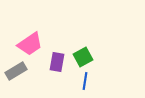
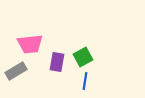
pink trapezoid: rotated 28 degrees clockwise
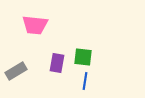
pink trapezoid: moved 5 px right, 19 px up; rotated 12 degrees clockwise
green square: rotated 36 degrees clockwise
purple rectangle: moved 1 px down
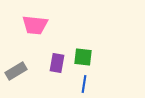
blue line: moved 1 px left, 3 px down
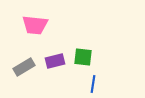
purple rectangle: moved 2 px left, 2 px up; rotated 66 degrees clockwise
gray rectangle: moved 8 px right, 4 px up
blue line: moved 9 px right
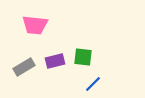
blue line: rotated 36 degrees clockwise
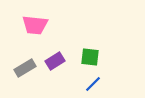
green square: moved 7 px right
purple rectangle: rotated 18 degrees counterclockwise
gray rectangle: moved 1 px right, 1 px down
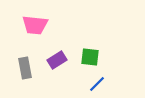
purple rectangle: moved 2 px right, 1 px up
gray rectangle: rotated 70 degrees counterclockwise
blue line: moved 4 px right
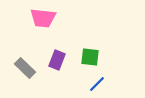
pink trapezoid: moved 8 px right, 7 px up
purple rectangle: rotated 36 degrees counterclockwise
gray rectangle: rotated 35 degrees counterclockwise
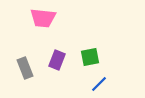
green square: rotated 18 degrees counterclockwise
gray rectangle: rotated 25 degrees clockwise
blue line: moved 2 px right
